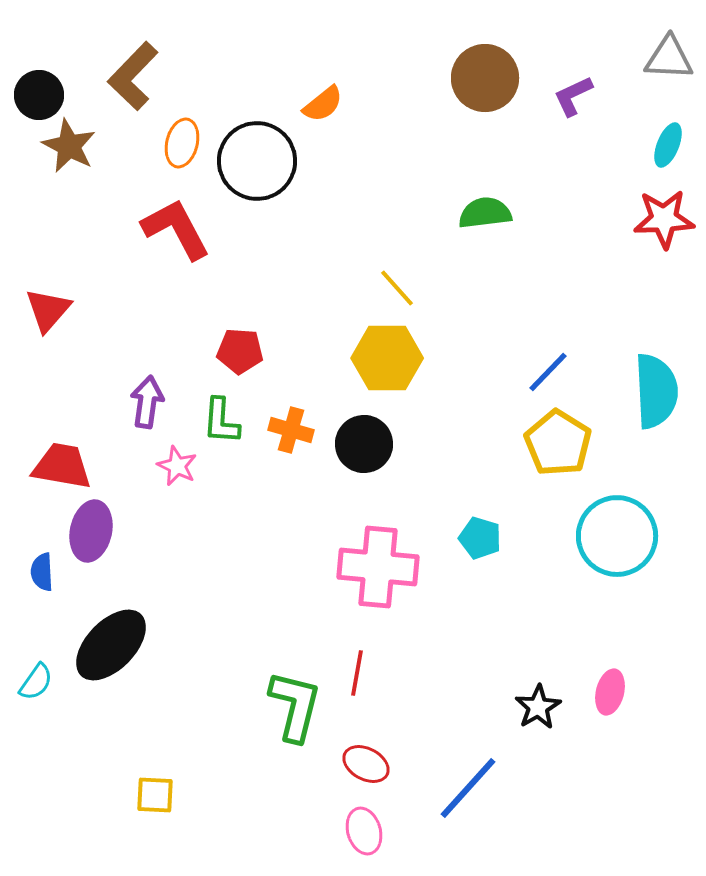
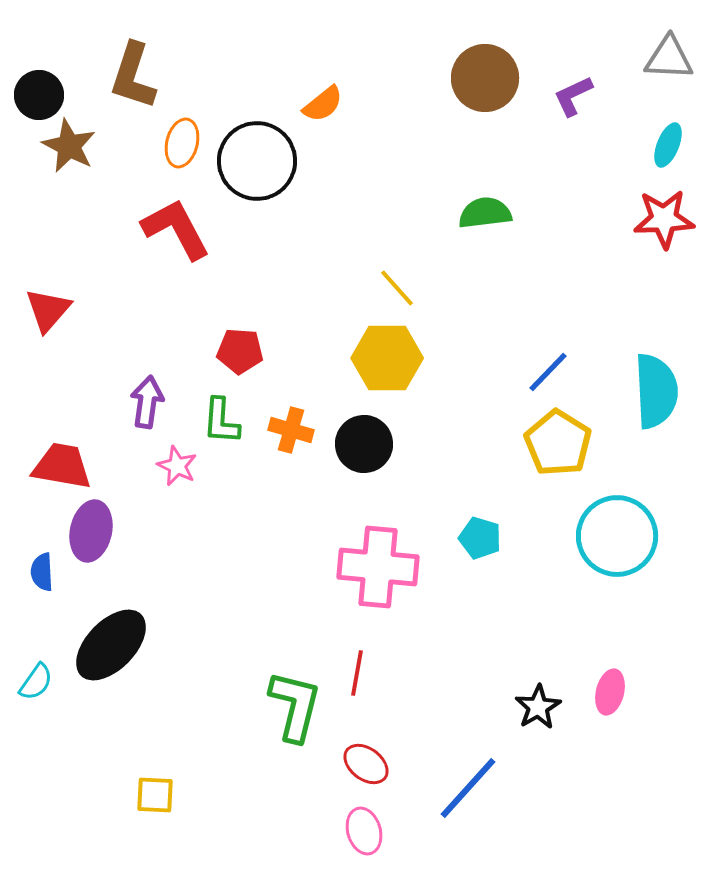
brown L-shape at (133, 76): rotated 26 degrees counterclockwise
red ellipse at (366, 764): rotated 9 degrees clockwise
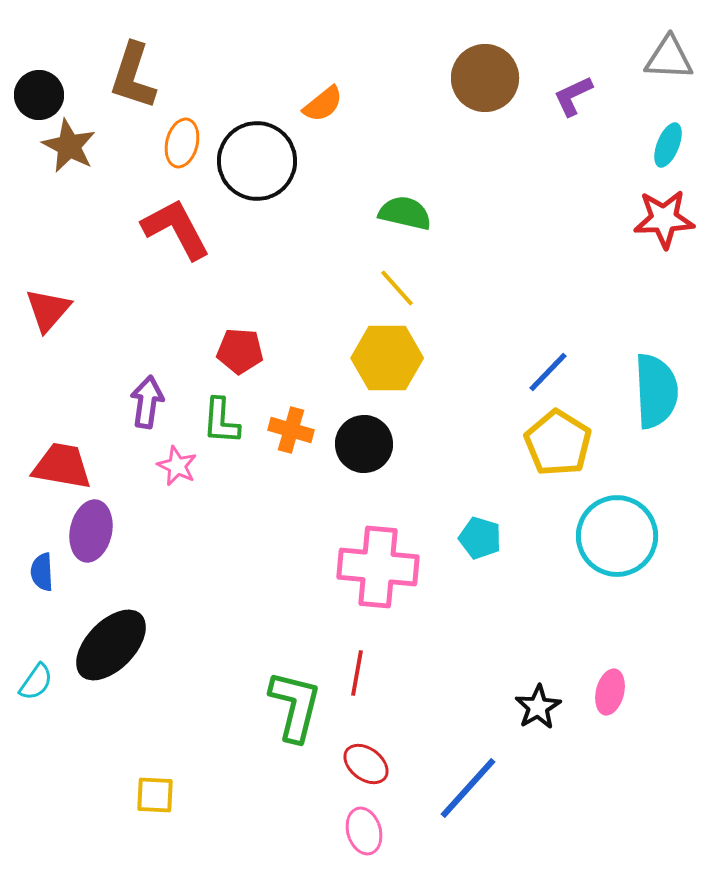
green semicircle at (485, 213): moved 80 px left; rotated 20 degrees clockwise
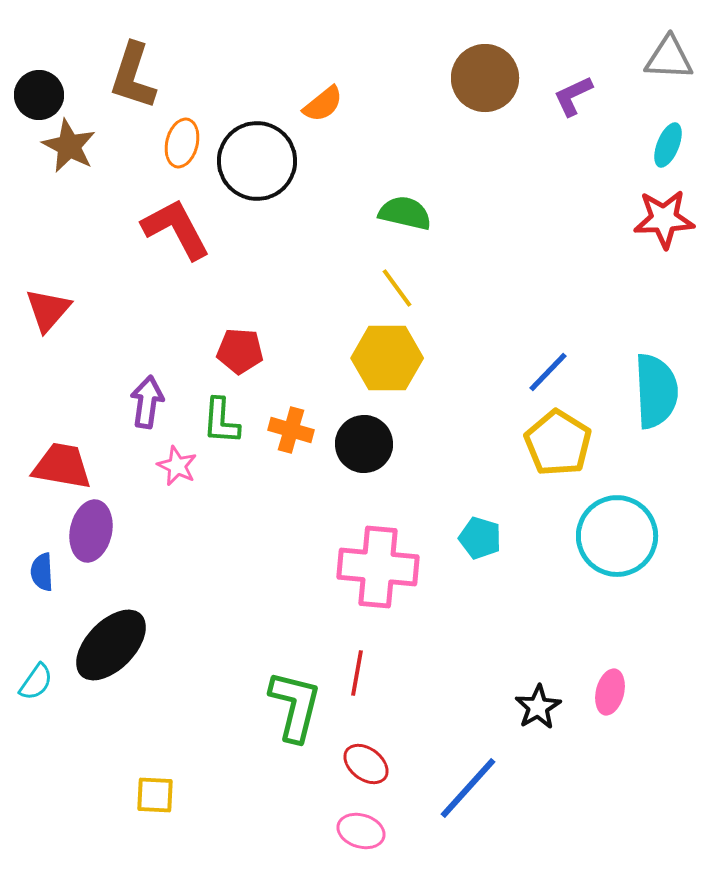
yellow line at (397, 288): rotated 6 degrees clockwise
pink ellipse at (364, 831): moved 3 px left; rotated 57 degrees counterclockwise
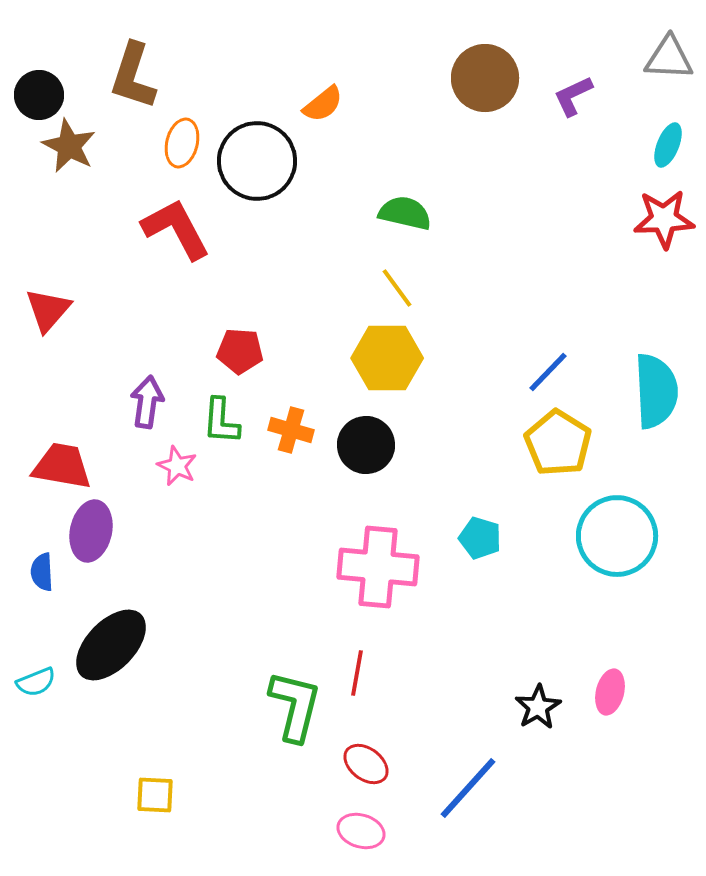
black circle at (364, 444): moved 2 px right, 1 px down
cyan semicircle at (36, 682): rotated 33 degrees clockwise
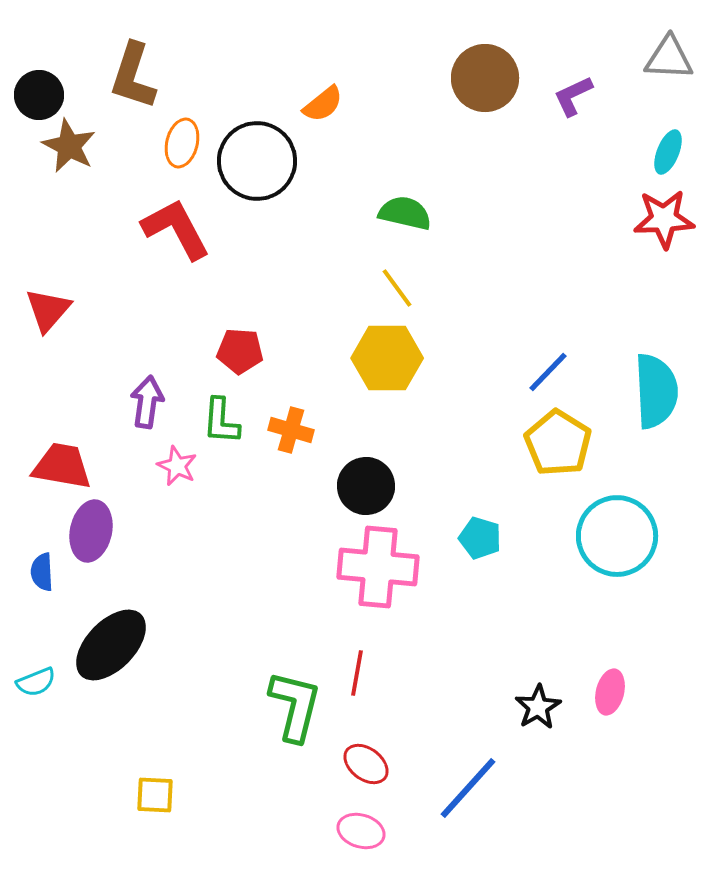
cyan ellipse at (668, 145): moved 7 px down
black circle at (366, 445): moved 41 px down
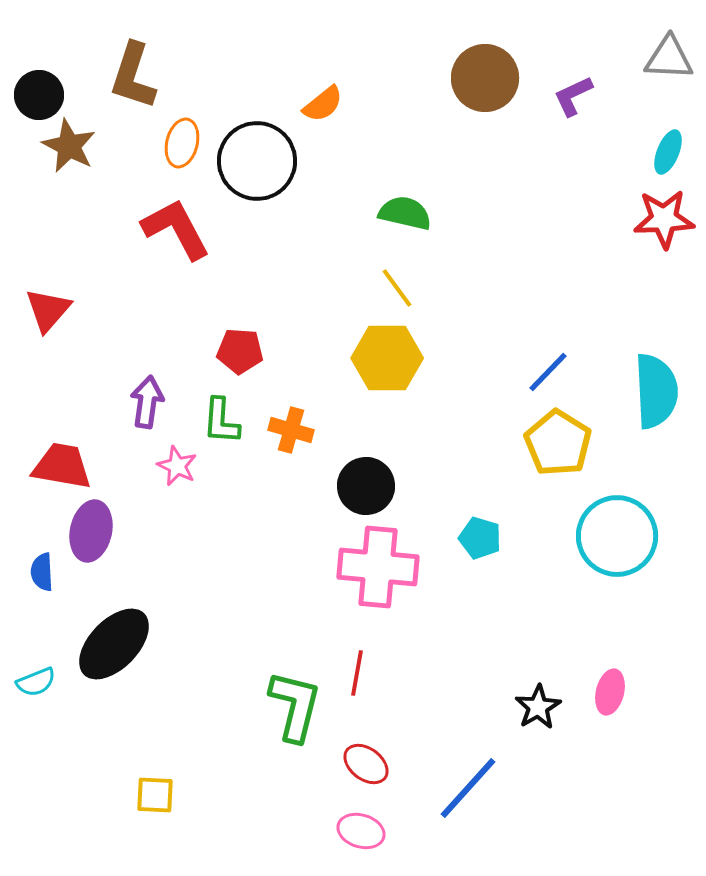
black ellipse at (111, 645): moved 3 px right, 1 px up
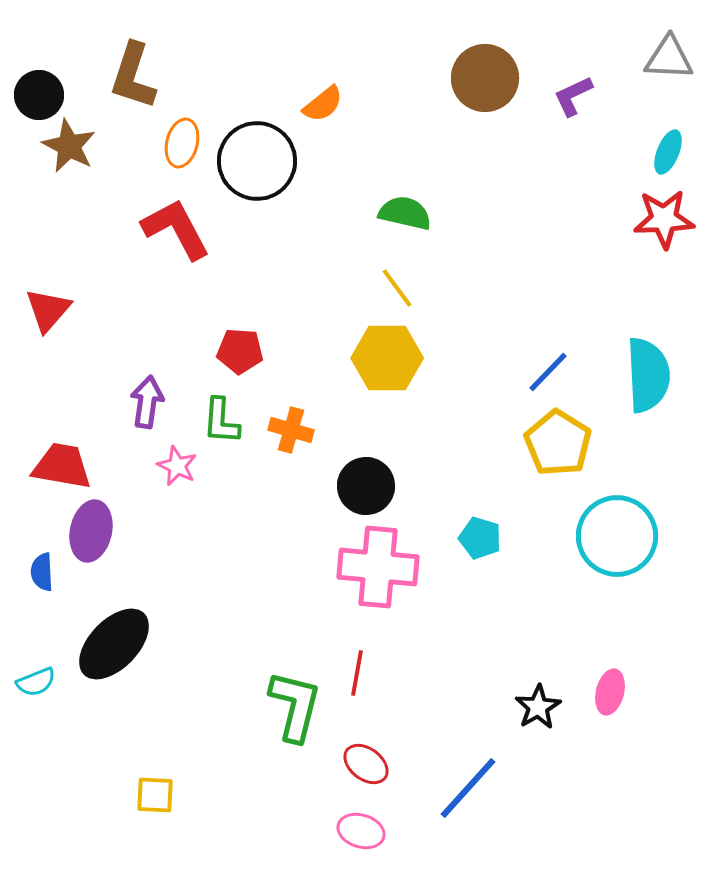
cyan semicircle at (656, 391): moved 8 px left, 16 px up
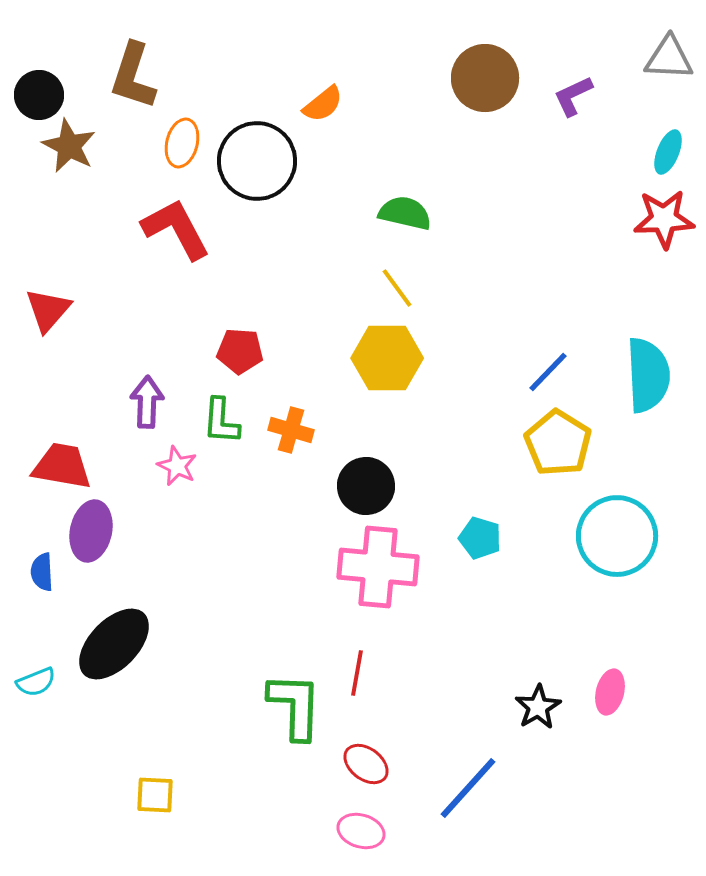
purple arrow at (147, 402): rotated 6 degrees counterclockwise
green L-shape at (295, 706): rotated 12 degrees counterclockwise
